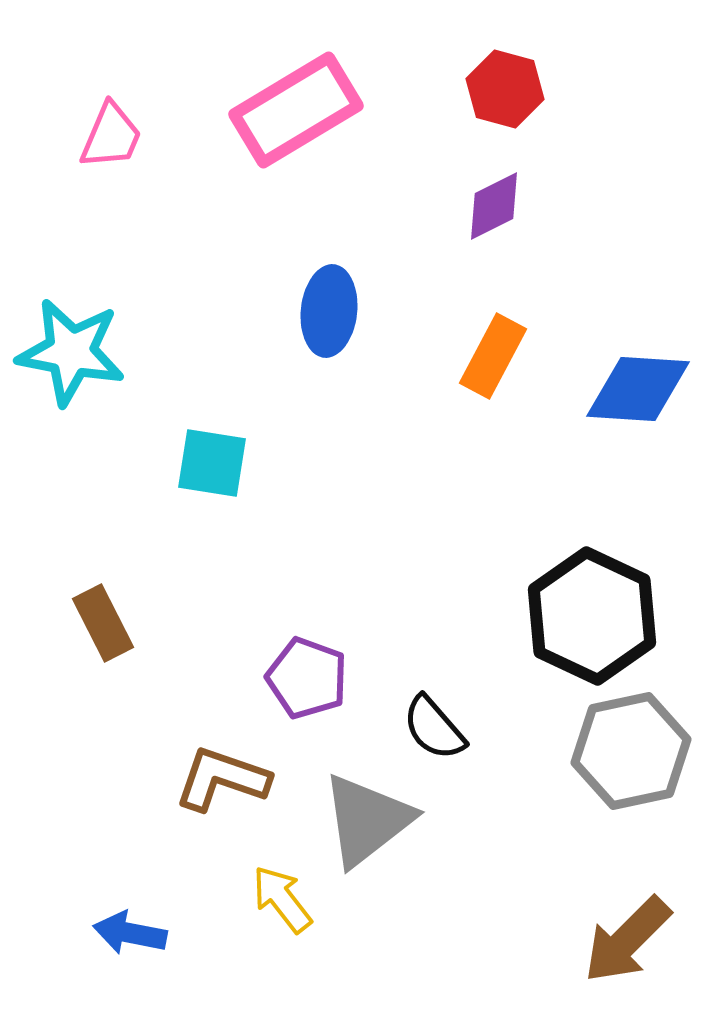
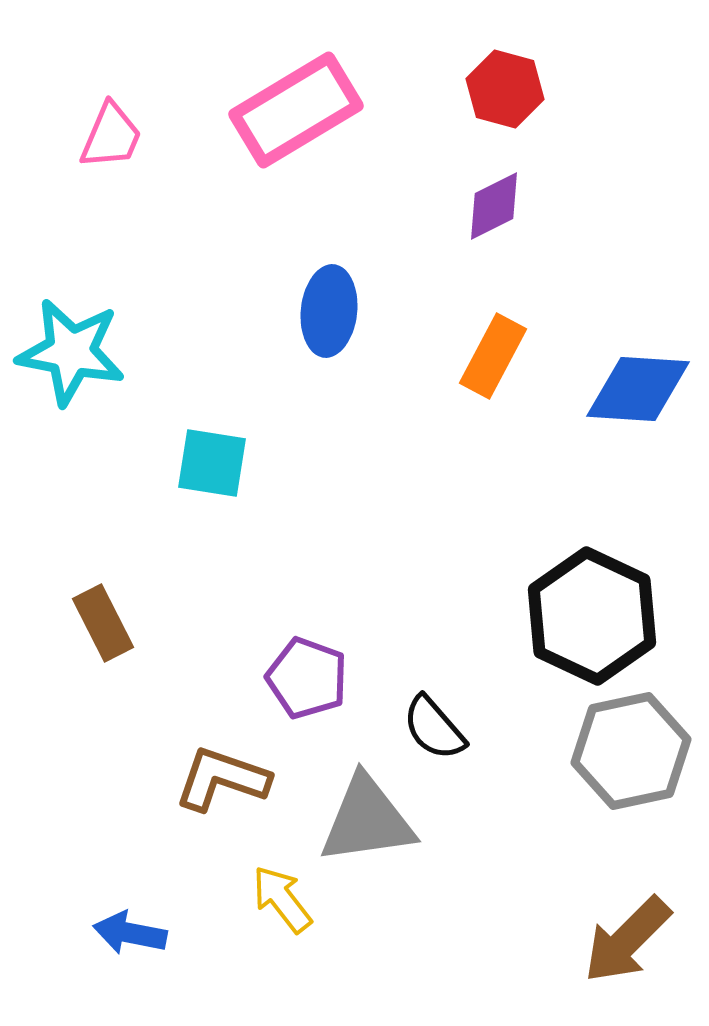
gray triangle: rotated 30 degrees clockwise
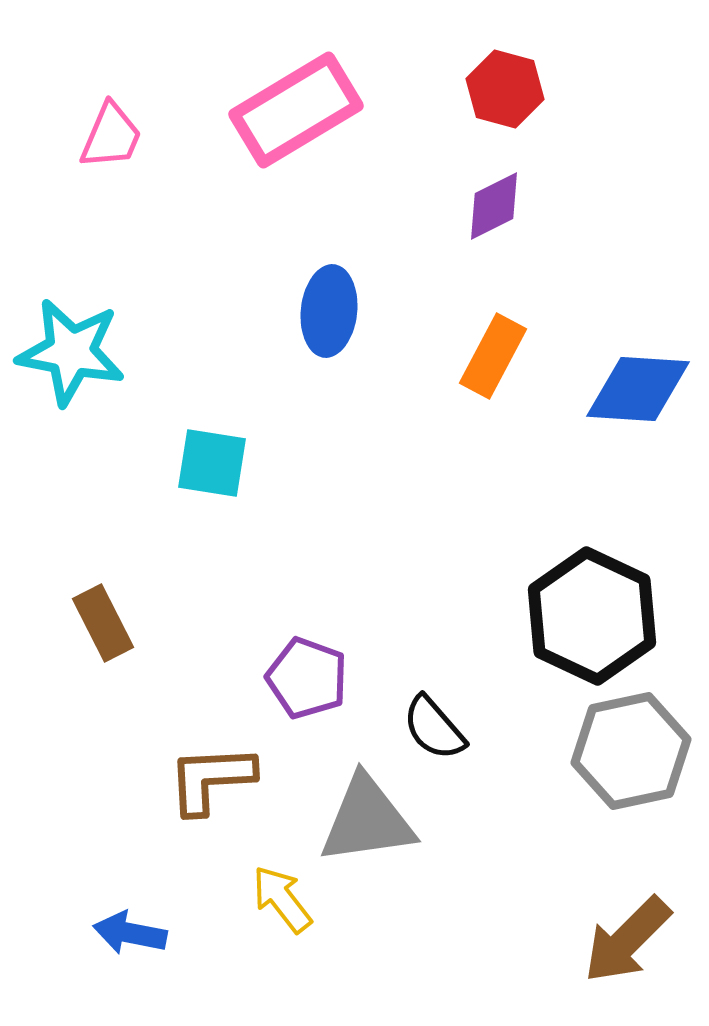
brown L-shape: moved 11 px left; rotated 22 degrees counterclockwise
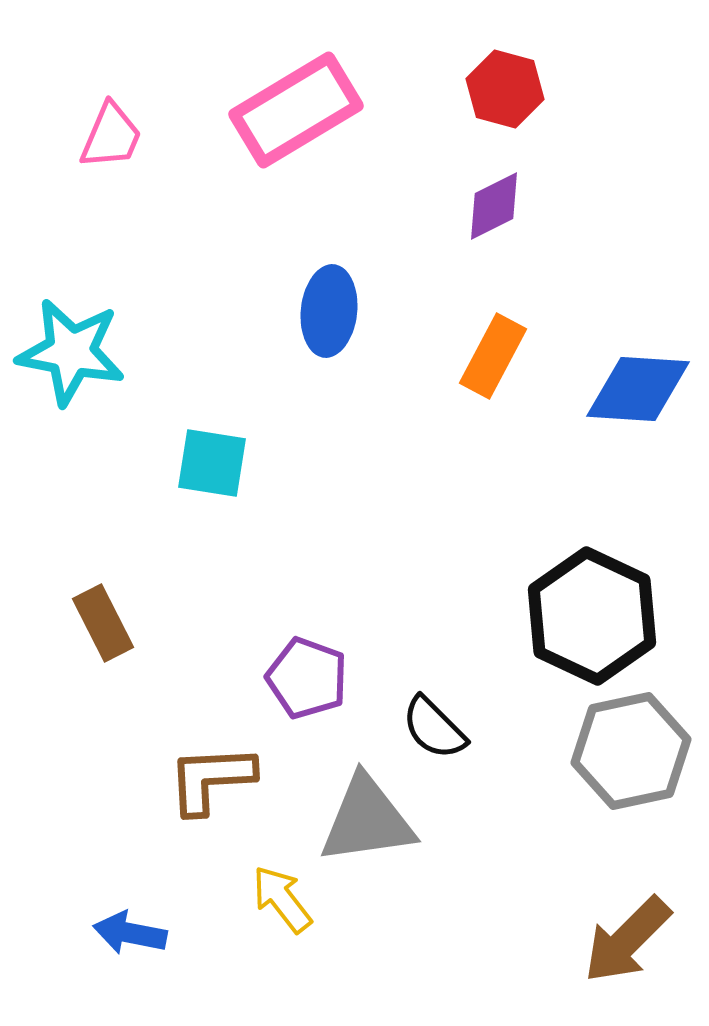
black semicircle: rotated 4 degrees counterclockwise
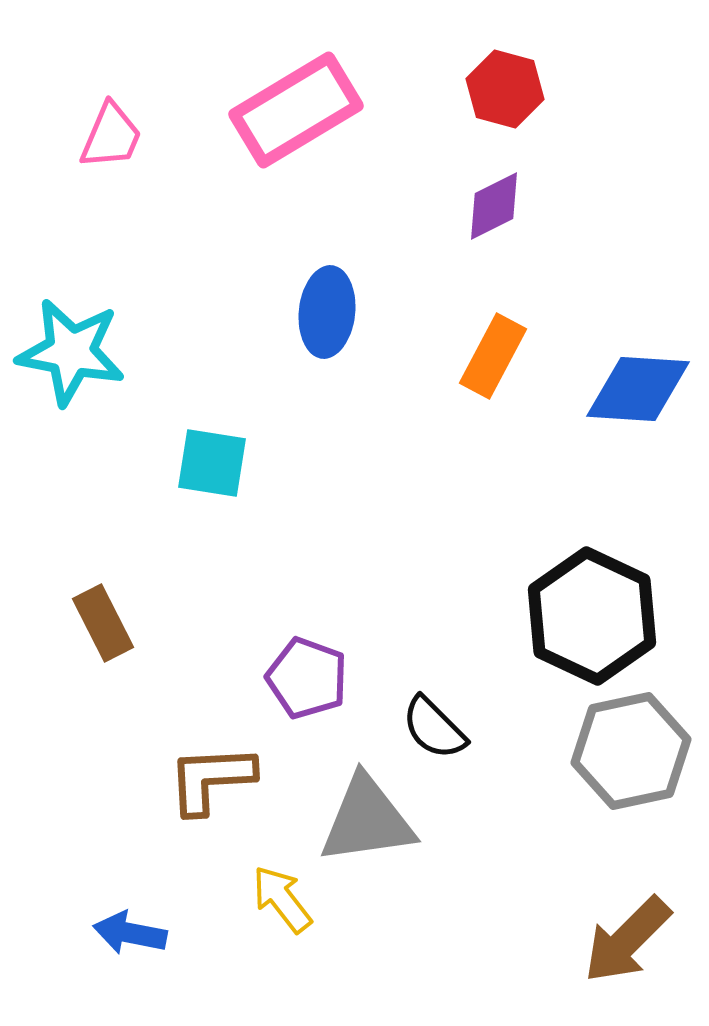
blue ellipse: moved 2 px left, 1 px down
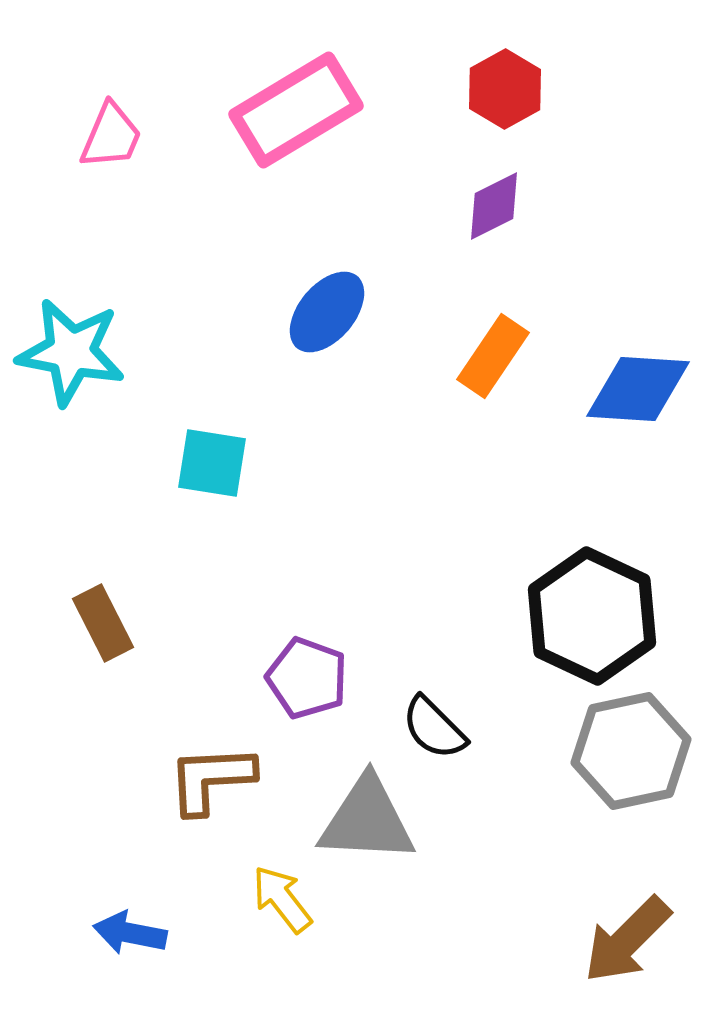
red hexagon: rotated 16 degrees clockwise
blue ellipse: rotated 34 degrees clockwise
orange rectangle: rotated 6 degrees clockwise
gray triangle: rotated 11 degrees clockwise
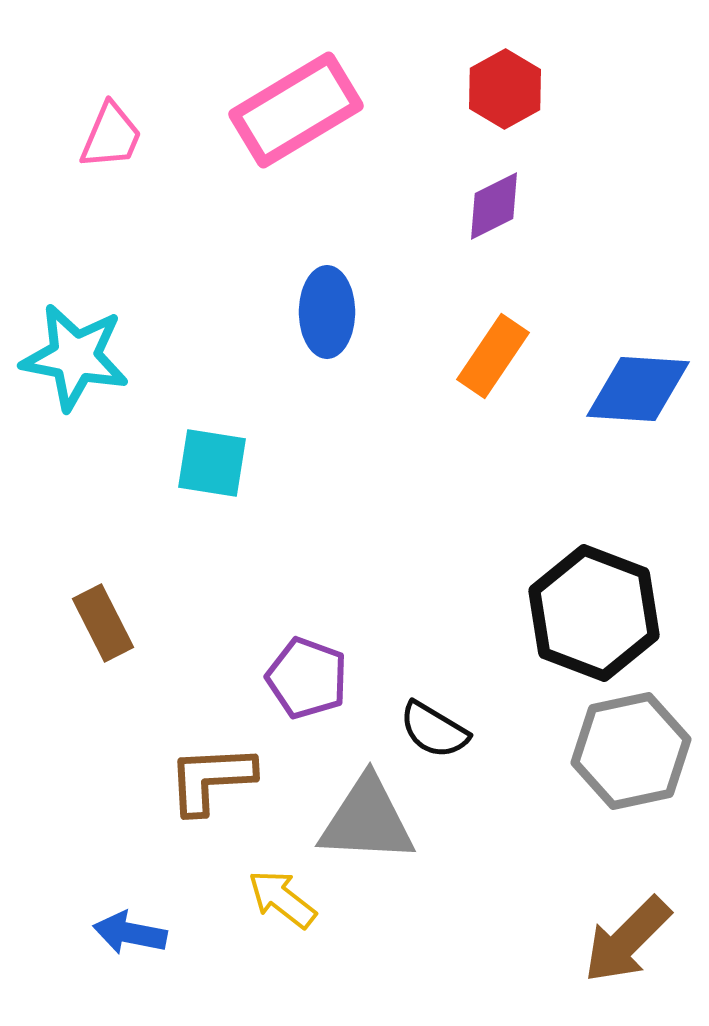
blue ellipse: rotated 40 degrees counterclockwise
cyan star: moved 4 px right, 5 px down
black hexagon: moved 2 px right, 3 px up; rotated 4 degrees counterclockwise
black semicircle: moved 2 px down; rotated 14 degrees counterclockwise
yellow arrow: rotated 14 degrees counterclockwise
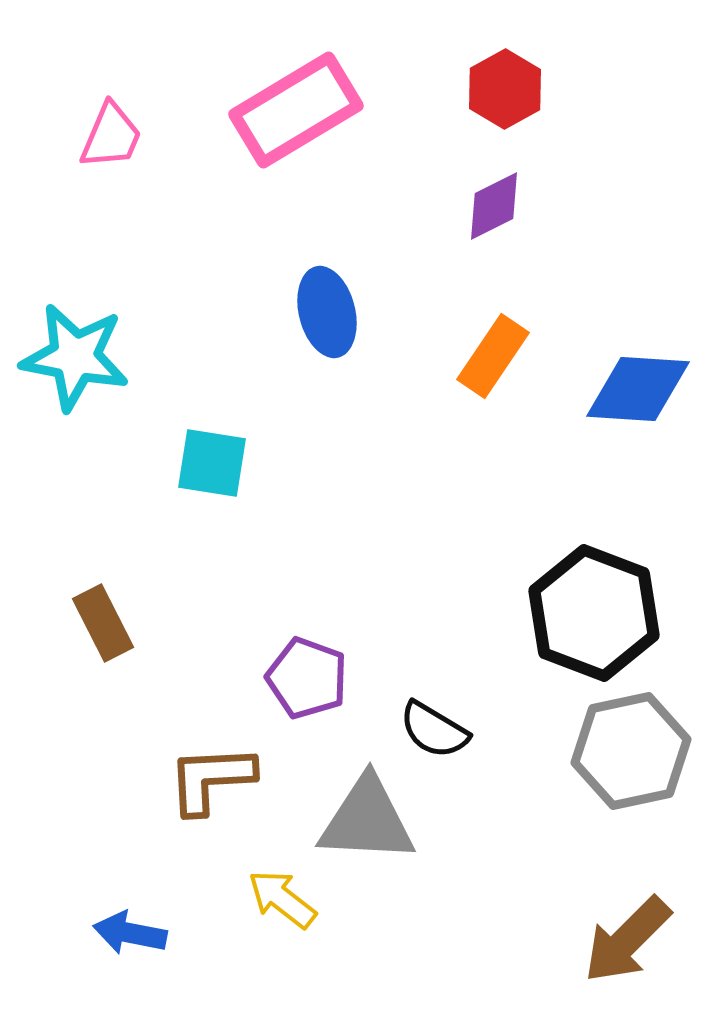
blue ellipse: rotated 14 degrees counterclockwise
